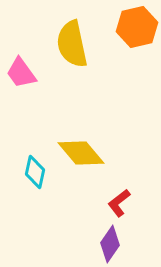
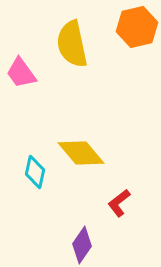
purple diamond: moved 28 px left, 1 px down
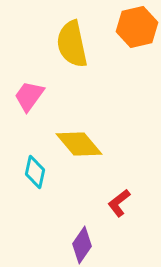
pink trapezoid: moved 8 px right, 23 px down; rotated 72 degrees clockwise
yellow diamond: moved 2 px left, 9 px up
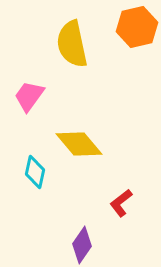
red L-shape: moved 2 px right
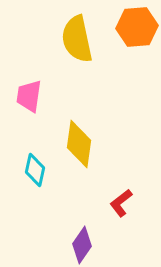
orange hexagon: rotated 9 degrees clockwise
yellow semicircle: moved 5 px right, 5 px up
pink trapezoid: rotated 28 degrees counterclockwise
yellow diamond: rotated 48 degrees clockwise
cyan diamond: moved 2 px up
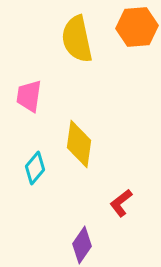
cyan diamond: moved 2 px up; rotated 28 degrees clockwise
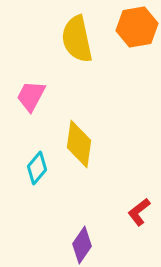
orange hexagon: rotated 6 degrees counterclockwise
pink trapezoid: moved 2 px right; rotated 20 degrees clockwise
cyan diamond: moved 2 px right
red L-shape: moved 18 px right, 9 px down
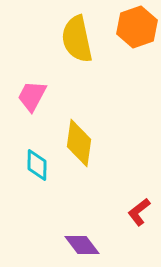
orange hexagon: rotated 9 degrees counterclockwise
pink trapezoid: moved 1 px right
yellow diamond: moved 1 px up
cyan diamond: moved 3 px up; rotated 40 degrees counterclockwise
purple diamond: rotated 72 degrees counterclockwise
